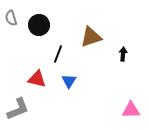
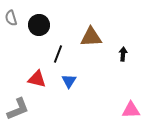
brown triangle: rotated 15 degrees clockwise
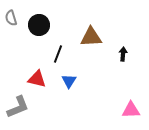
gray L-shape: moved 2 px up
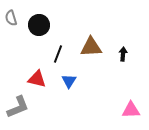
brown triangle: moved 10 px down
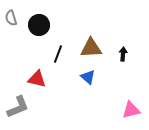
brown triangle: moved 1 px down
blue triangle: moved 19 px right, 4 px up; rotated 21 degrees counterclockwise
pink triangle: rotated 12 degrees counterclockwise
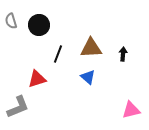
gray semicircle: moved 3 px down
red triangle: rotated 30 degrees counterclockwise
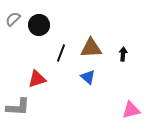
gray semicircle: moved 2 px right, 2 px up; rotated 63 degrees clockwise
black line: moved 3 px right, 1 px up
gray L-shape: rotated 25 degrees clockwise
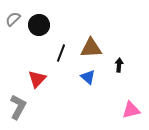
black arrow: moved 4 px left, 11 px down
red triangle: rotated 30 degrees counterclockwise
gray L-shape: rotated 65 degrees counterclockwise
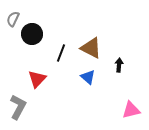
gray semicircle: rotated 21 degrees counterclockwise
black circle: moved 7 px left, 9 px down
brown triangle: rotated 30 degrees clockwise
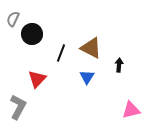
blue triangle: moved 1 px left; rotated 21 degrees clockwise
